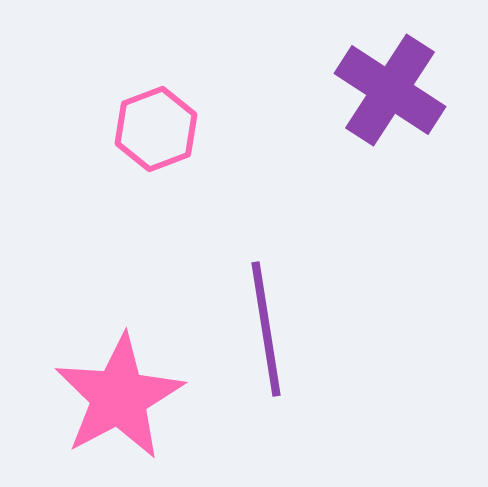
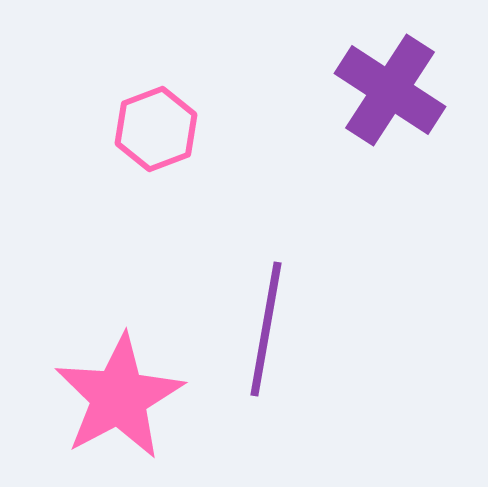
purple line: rotated 19 degrees clockwise
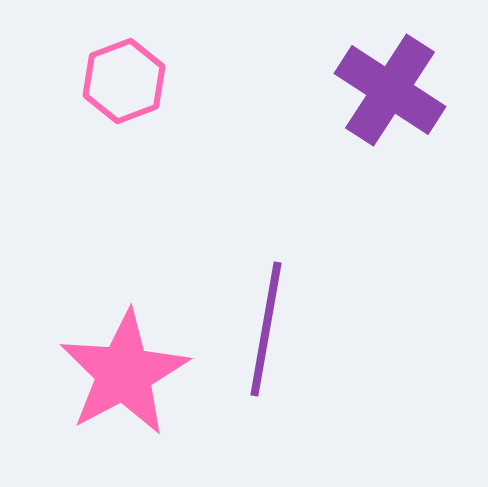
pink hexagon: moved 32 px left, 48 px up
pink star: moved 5 px right, 24 px up
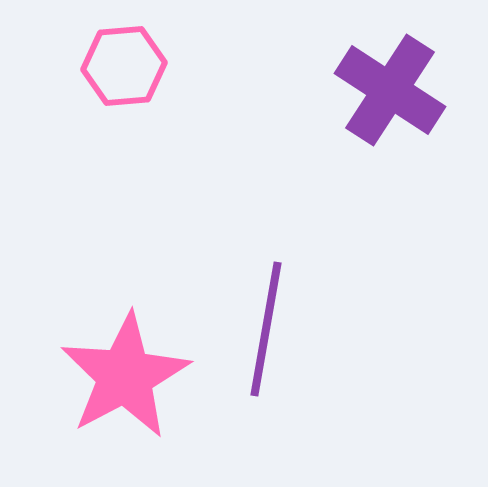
pink hexagon: moved 15 px up; rotated 16 degrees clockwise
pink star: moved 1 px right, 3 px down
